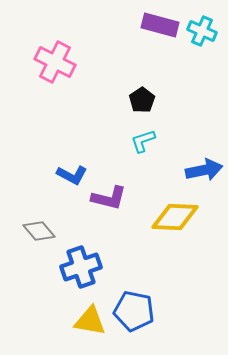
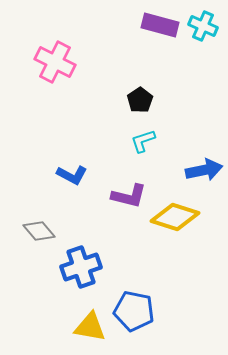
cyan cross: moved 1 px right, 5 px up
black pentagon: moved 2 px left
purple L-shape: moved 20 px right, 2 px up
yellow diamond: rotated 15 degrees clockwise
yellow triangle: moved 6 px down
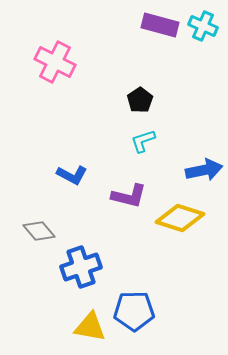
yellow diamond: moved 5 px right, 1 px down
blue pentagon: rotated 12 degrees counterclockwise
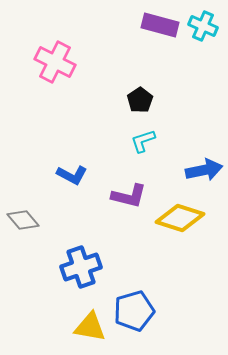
gray diamond: moved 16 px left, 11 px up
blue pentagon: rotated 15 degrees counterclockwise
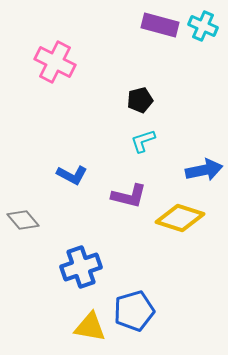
black pentagon: rotated 20 degrees clockwise
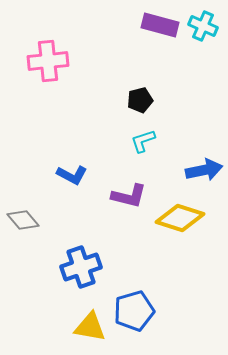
pink cross: moved 7 px left, 1 px up; rotated 33 degrees counterclockwise
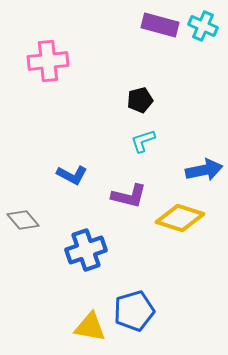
blue cross: moved 5 px right, 17 px up
